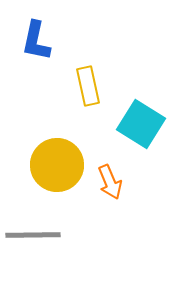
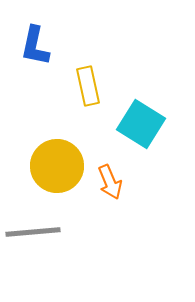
blue L-shape: moved 1 px left, 5 px down
yellow circle: moved 1 px down
gray line: moved 3 px up; rotated 4 degrees counterclockwise
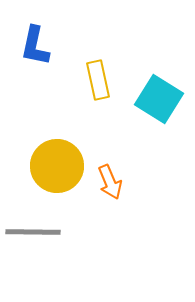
yellow rectangle: moved 10 px right, 6 px up
cyan square: moved 18 px right, 25 px up
gray line: rotated 6 degrees clockwise
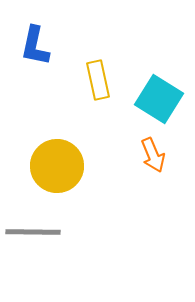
orange arrow: moved 43 px right, 27 px up
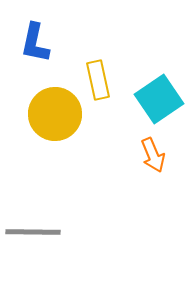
blue L-shape: moved 3 px up
cyan square: rotated 24 degrees clockwise
yellow circle: moved 2 px left, 52 px up
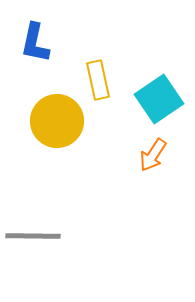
yellow circle: moved 2 px right, 7 px down
orange arrow: rotated 56 degrees clockwise
gray line: moved 4 px down
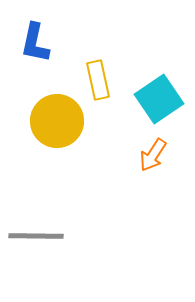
gray line: moved 3 px right
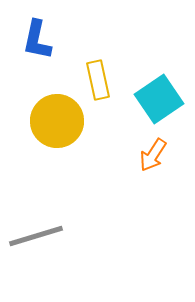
blue L-shape: moved 2 px right, 3 px up
gray line: rotated 18 degrees counterclockwise
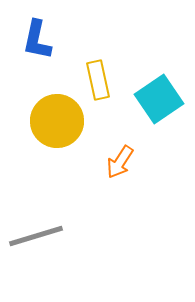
orange arrow: moved 33 px left, 7 px down
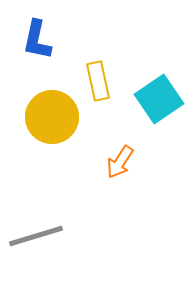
yellow rectangle: moved 1 px down
yellow circle: moved 5 px left, 4 px up
